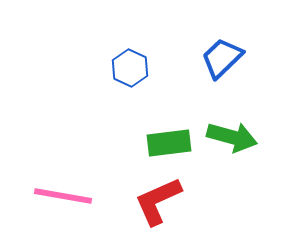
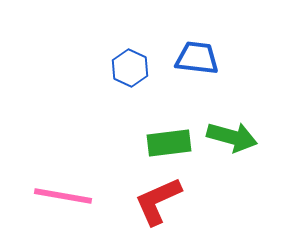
blue trapezoid: moved 25 px left; rotated 51 degrees clockwise
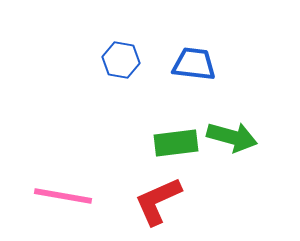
blue trapezoid: moved 3 px left, 6 px down
blue hexagon: moved 9 px left, 8 px up; rotated 15 degrees counterclockwise
green rectangle: moved 7 px right
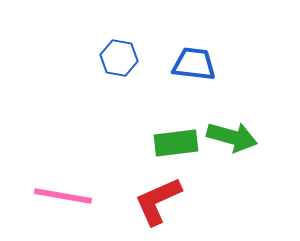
blue hexagon: moved 2 px left, 2 px up
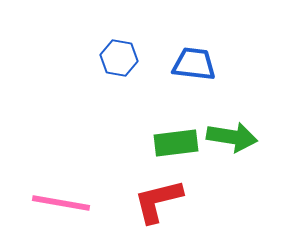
green arrow: rotated 6 degrees counterclockwise
pink line: moved 2 px left, 7 px down
red L-shape: rotated 10 degrees clockwise
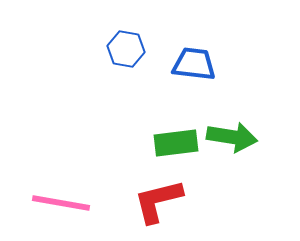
blue hexagon: moved 7 px right, 9 px up
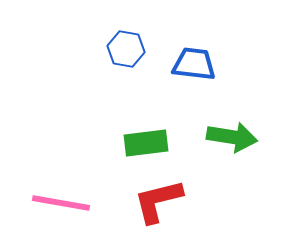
green rectangle: moved 30 px left
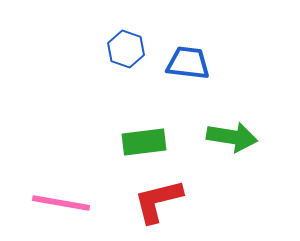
blue hexagon: rotated 9 degrees clockwise
blue trapezoid: moved 6 px left, 1 px up
green rectangle: moved 2 px left, 1 px up
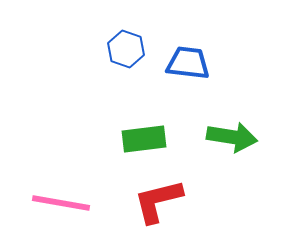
green rectangle: moved 3 px up
